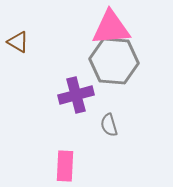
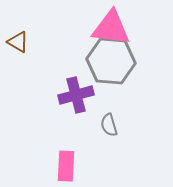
pink triangle: rotated 12 degrees clockwise
gray hexagon: moved 3 px left
pink rectangle: moved 1 px right
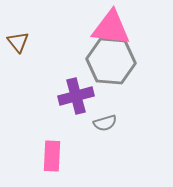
brown triangle: rotated 20 degrees clockwise
purple cross: moved 1 px down
gray semicircle: moved 4 px left, 2 px up; rotated 90 degrees counterclockwise
pink rectangle: moved 14 px left, 10 px up
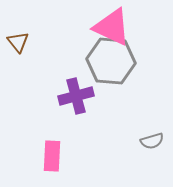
pink triangle: moved 1 px right, 1 px up; rotated 18 degrees clockwise
gray semicircle: moved 47 px right, 18 px down
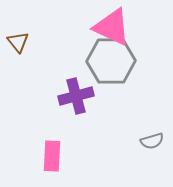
gray hexagon: rotated 6 degrees counterclockwise
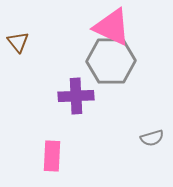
purple cross: rotated 12 degrees clockwise
gray semicircle: moved 3 px up
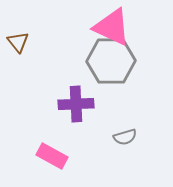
purple cross: moved 8 px down
gray semicircle: moved 27 px left, 1 px up
pink rectangle: rotated 64 degrees counterclockwise
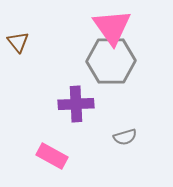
pink triangle: rotated 30 degrees clockwise
